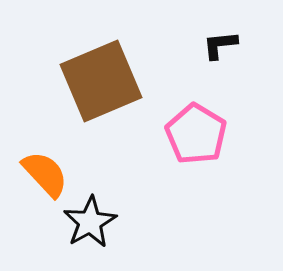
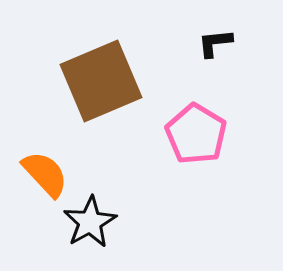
black L-shape: moved 5 px left, 2 px up
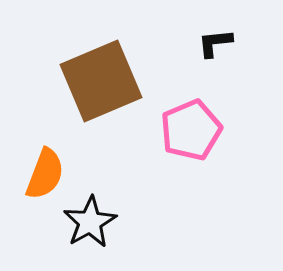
pink pentagon: moved 5 px left, 4 px up; rotated 18 degrees clockwise
orange semicircle: rotated 64 degrees clockwise
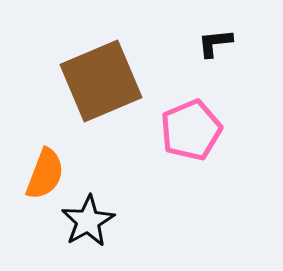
black star: moved 2 px left, 1 px up
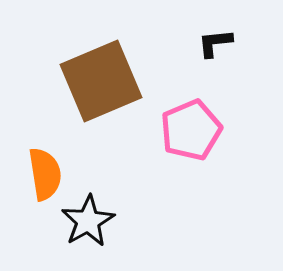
orange semicircle: rotated 30 degrees counterclockwise
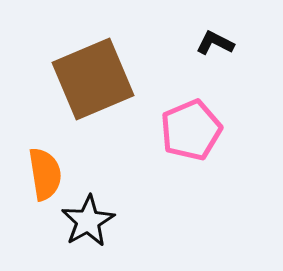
black L-shape: rotated 33 degrees clockwise
brown square: moved 8 px left, 2 px up
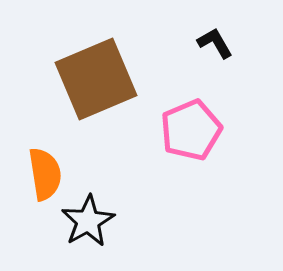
black L-shape: rotated 33 degrees clockwise
brown square: moved 3 px right
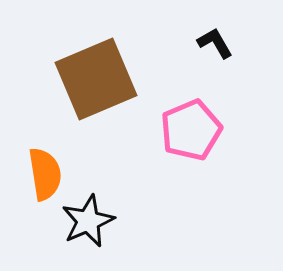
black star: rotated 6 degrees clockwise
